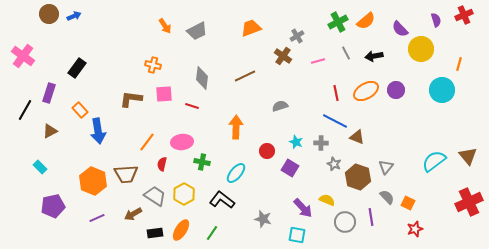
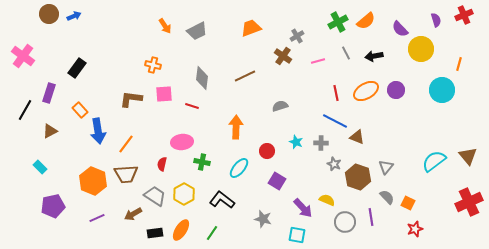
orange line at (147, 142): moved 21 px left, 2 px down
purple square at (290, 168): moved 13 px left, 13 px down
cyan ellipse at (236, 173): moved 3 px right, 5 px up
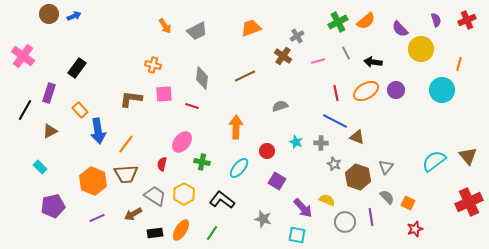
red cross at (464, 15): moved 3 px right, 5 px down
black arrow at (374, 56): moved 1 px left, 6 px down; rotated 18 degrees clockwise
pink ellipse at (182, 142): rotated 45 degrees counterclockwise
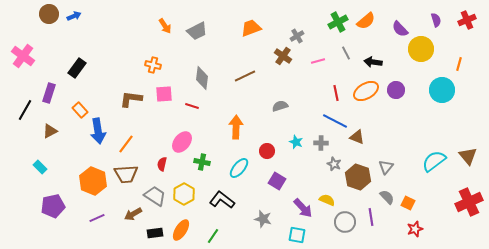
green line at (212, 233): moved 1 px right, 3 px down
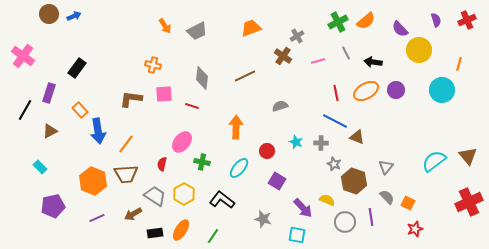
yellow circle at (421, 49): moved 2 px left, 1 px down
brown hexagon at (358, 177): moved 4 px left, 4 px down
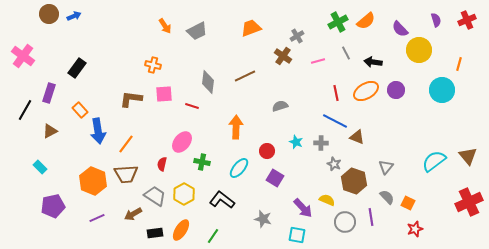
gray diamond at (202, 78): moved 6 px right, 4 px down
purple square at (277, 181): moved 2 px left, 3 px up
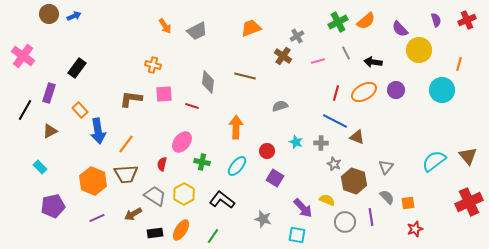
brown line at (245, 76): rotated 40 degrees clockwise
orange ellipse at (366, 91): moved 2 px left, 1 px down
red line at (336, 93): rotated 28 degrees clockwise
cyan ellipse at (239, 168): moved 2 px left, 2 px up
orange square at (408, 203): rotated 32 degrees counterclockwise
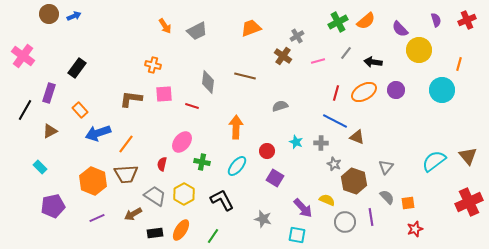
gray line at (346, 53): rotated 64 degrees clockwise
blue arrow at (98, 131): moved 2 px down; rotated 80 degrees clockwise
black L-shape at (222, 200): rotated 25 degrees clockwise
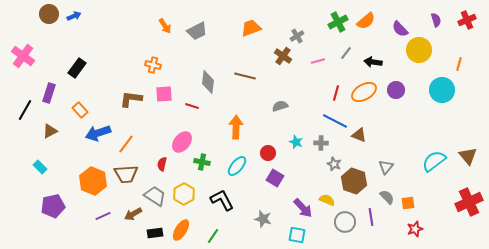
brown triangle at (357, 137): moved 2 px right, 2 px up
red circle at (267, 151): moved 1 px right, 2 px down
purple line at (97, 218): moved 6 px right, 2 px up
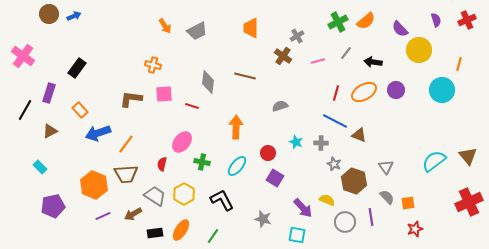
orange trapezoid at (251, 28): rotated 70 degrees counterclockwise
gray triangle at (386, 167): rotated 14 degrees counterclockwise
orange hexagon at (93, 181): moved 1 px right, 4 px down
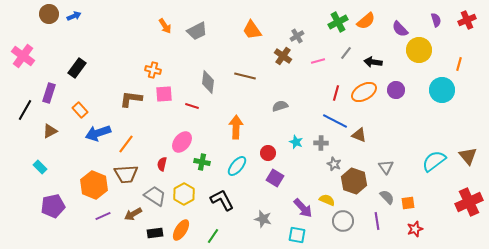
orange trapezoid at (251, 28): moved 1 px right, 2 px down; rotated 35 degrees counterclockwise
orange cross at (153, 65): moved 5 px down
purple line at (371, 217): moved 6 px right, 4 px down
gray circle at (345, 222): moved 2 px left, 1 px up
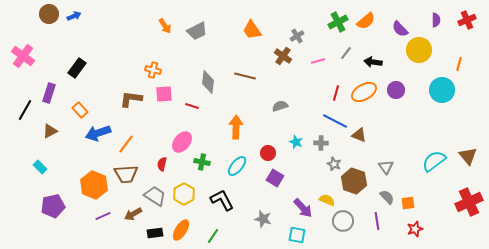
purple semicircle at (436, 20): rotated 16 degrees clockwise
